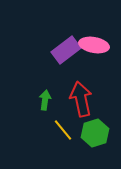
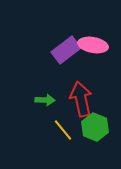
pink ellipse: moved 1 px left
green arrow: rotated 84 degrees clockwise
green hexagon: moved 6 px up; rotated 20 degrees counterclockwise
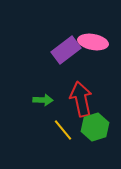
pink ellipse: moved 3 px up
green arrow: moved 2 px left
green hexagon: rotated 20 degrees clockwise
